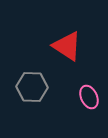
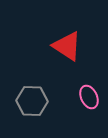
gray hexagon: moved 14 px down
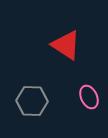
red triangle: moved 1 px left, 1 px up
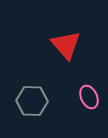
red triangle: rotated 16 degrees clockwise
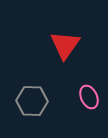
red triangle: moved 1 px left; rotated 16 degrees clockwise
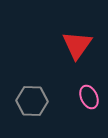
red triangle: moved 12 px right
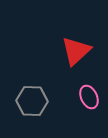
red triangle: moved 1 px left, 6 px down; rotated 12 degrees clockwise
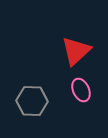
pink ellipse: moved 8 px left, 7 px up
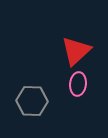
pink ellipse: moved 3 px left, 6 px up; rotated 30 degrees clockwise
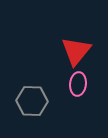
red triangle: rotated 8 degrees counterclockwise
